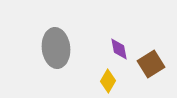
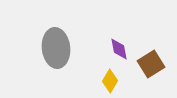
yellow diamond: moved 2 px right
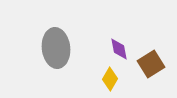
yellow diamond: moved 2 px up
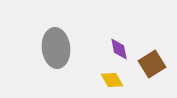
brown square: moved 1 px right
yellow diamond: moved 2 px right, 1 px down; rotated 60 degrees counterclockwise
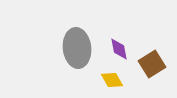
gray ellipse: moved 21 px right
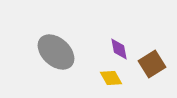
gray ellipse: moved 21 px left, 4 px down; rotated 42 degrees counterclockwise
yellow diamond: moved 1 px left, 2 px up
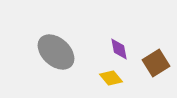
brown square: moved 4 px right, 1 px up
yellow diamond: rotated 10 degrees counterclockwise
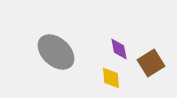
brown square: moved 5 px left
yellow diamond: rotated 35 degrees clockwise
